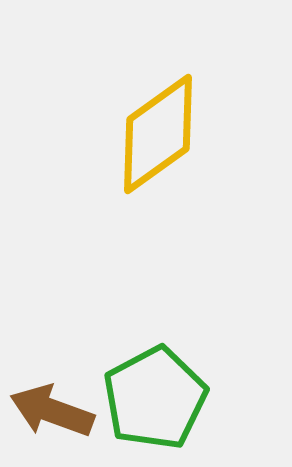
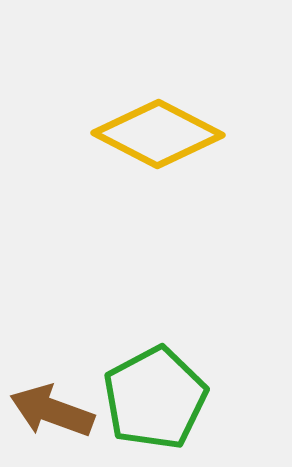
yellow diamond: rotated 63 degrees clockwise
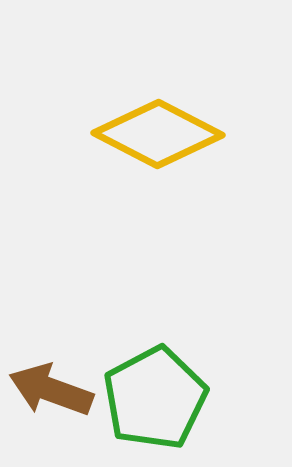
brown arrow: moved 1 px left, 21 px up
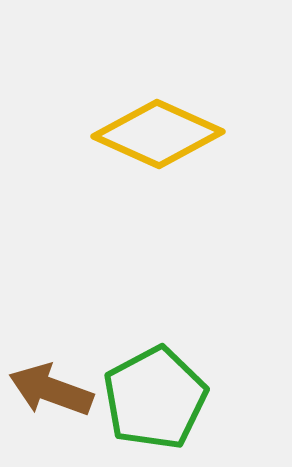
yellow diamond: rotated 3 degrees counterclockwise
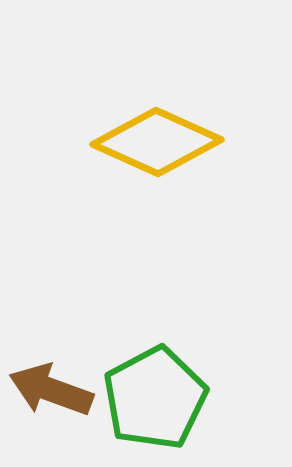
yellow diamond: moved 1 px left, 8 px down
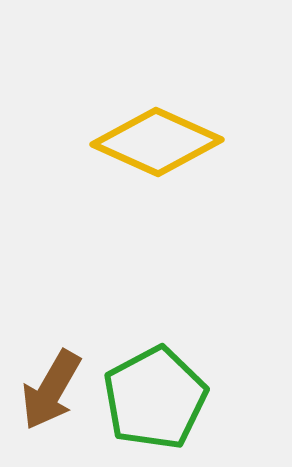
brown arrow: rotated 80 degrees counterclockwise
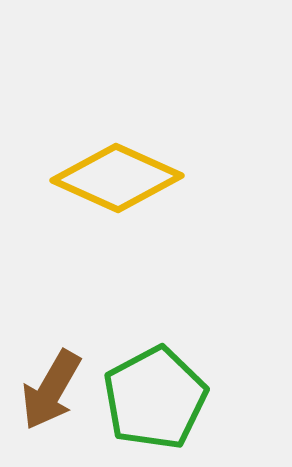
yellow diamond: moved 40 px left, 36 px down
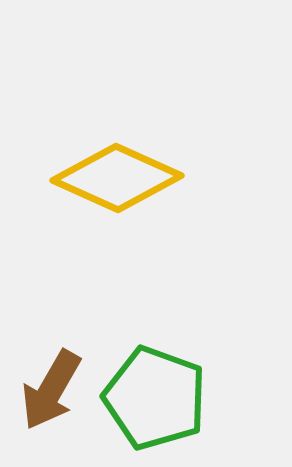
green pentagon: rotated 24 degrees counterclockwise
